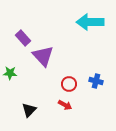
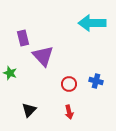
cyan arrow: moved 2 px right, 1 px down
purple rectangle: rotated 28 degrees clockwise
green star: rotated 16 degrees clockwise
red arrow: moved 4 px right, 7 px down; rotated 48 degrees clockwise
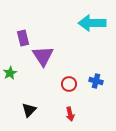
purple triangle: rotated 10 degrees clockwise
green star: rotated 24 degrees clockwise
red arrow: moved 1 px right, 2 px down
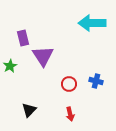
green star: moved 7 px up
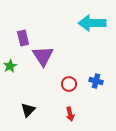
black triangle: moved 1 px left
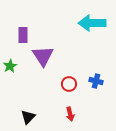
purple rectangle: moved 3 px up; rotated 14 degrees clockwise
black triangle: moved 7 px down
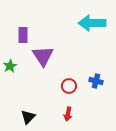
red circle: moved 2 px down
red arrow: moved 2 px left; rotated 24 degrees clockwise
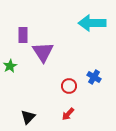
purple triangle: moved 4 px up
blue cross: moved 2 px left, 4 px up; rotated 16 degrees clockwise
red arrow: rotated 32 degrees clockwise
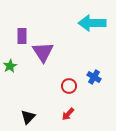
purple rectangle: moved 1 px left, 1 px down
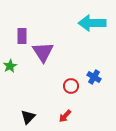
red circle: moved 2 px right
red arrow: moved 3 px left, 2 px down
